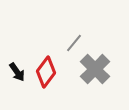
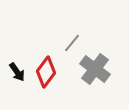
gray line: moved 2 px left
gray cross: rotated 8 degrees counterclockwise
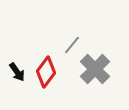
gray line: moved 2 px down
gray cross: rotated 8 degrees clockwise
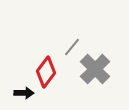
gray line: moved 2 px down
black arrow: moved 7 px right, 21 px down; rotated 54 degrees counterclockwise
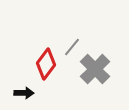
red diamond: moved 8 px up
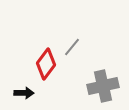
gray cross: moved 8 px right, 17 px down; rotated 32 degrees clockwise
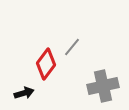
black arrow: rotated 18 degrees counterclockwise
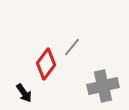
black arrow: rotated 72 degrees clockwise
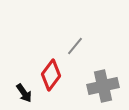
gray line: moved 3 px right, 1 px up
red diamond: moved 5 px right, 11 px down
